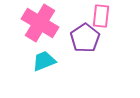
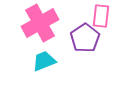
pink cross: rotated 30 degrees clockwise
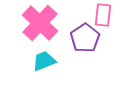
pink rectangle: moved 2 px right, 1 px up
pink cross: rotated 18 degrees counterclockwise
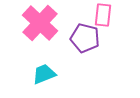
purple pentagon: rotated 24 degrees counterclockwise
cyan trapezoid: moved 13 px down
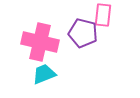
pink cross: moved 19 px down; rotated 30 degrees counterclockwise
purple pentagon: moved 2 px left, 5 px up
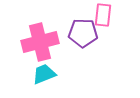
purple pentagon: rotated 12 degrees counterclockwise
pink cross: rotated 27 degrees counterclockwise
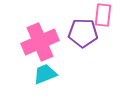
pink cross: rotated 9 degrees counterclockwise
cyan trapezoid: moved 1 px right
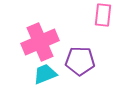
purple pentagon: moved 3 px left, 28 px down
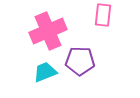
pink cross: moved 8 px right, 11 px up
cyan trapezoid: moved 2 px up
